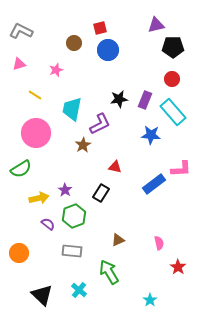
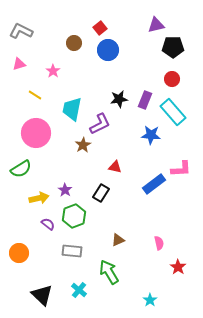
red square: rotated 24 degrees counterclockwise
pink star: moved 3 px left, 1 px down; rotated 16 degrees counterclockwise
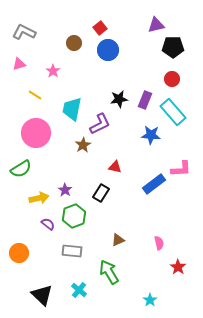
gray L-shape: moved 3 px right, 1 px down
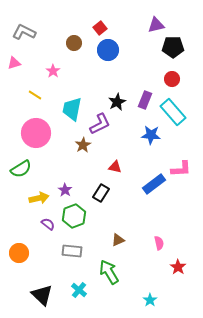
pink triangle: moved 5 px left, 1 px up
black star: moved 2 px left, 3 px down; rotated 18 degrees counterclockwise
